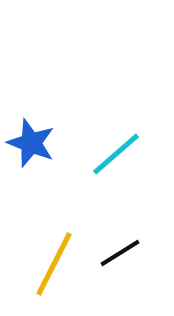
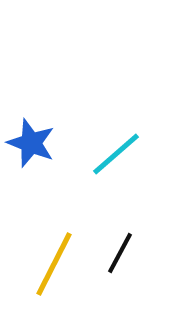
black line: rotated 30 degrees counterclockwise
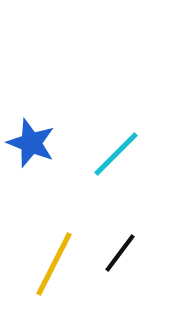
cyan line: rotated 4 degrees counterclockwise
black line: rotated 9 degrees clockwise
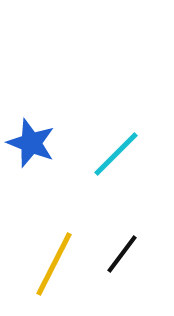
black line: moved 2 px right, 1 px down
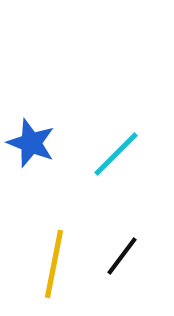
black line: moved 2 px down
yellow line: rotated 16 degrees counterclockwise
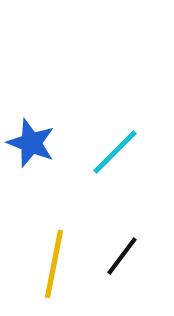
cyan line: moved 1 px left, 2 px up
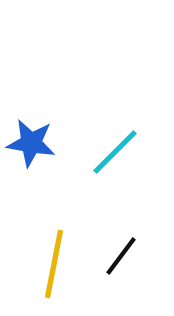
blue star: rotated 12 degrees counterclockwise
black line: moved 1 px left
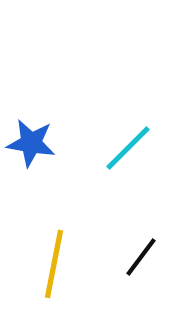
cyan line: moved 13 px right, 4 px up
black line: moved 20 px right, 1 px down
